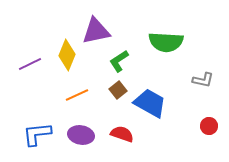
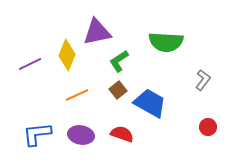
purple triangle: moved 1 px right, 1 px down
gray L-shape: rotated 65 degrees counterclockwise
red circle: moved 1 px left, 1 px down
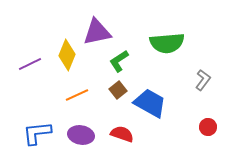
green semicircle: moved 1 px right, 1 px down; rotated 8 degrees counterclockwise
blue L-shape: moved 1 px up
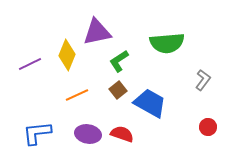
purple ellipse: moved 7 px right, 1 px up
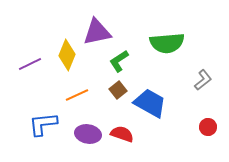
gray L-shape: rotated 15 degrees clockwise
blue L-shape: moved 6 px right, 9 px up
